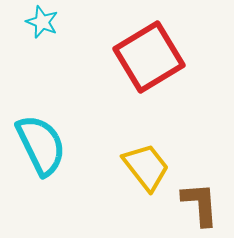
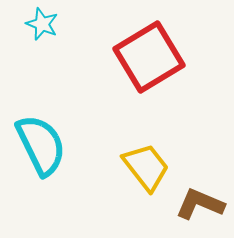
cyan star: moved 2 px down
brown L-shape: rotated 63 degrees counterclockwise
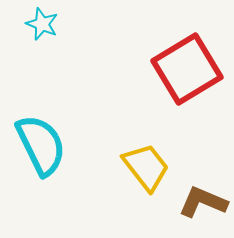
red square: moved 38 px right, 12 px down
brown L-shape: moved 3 px right, 2 px up
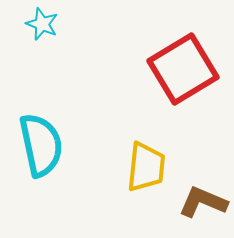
red square: moved 4 px left
cyan semicircle: rotated 14 degrees clockwise
yellow trapezoid: rotated 44 degrees clockwise
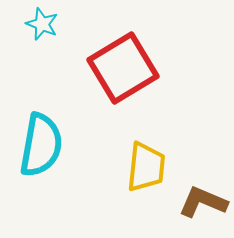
red square: moved 60 px left, 1 px up
cyan semicircle: rotated 22 degrees clockwise
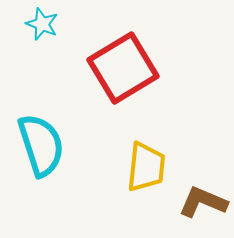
cyan semicircle: rotated 28 degrees counterclockwise
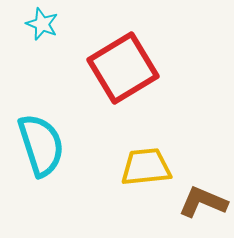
yellow trapezoid: rotated 102 degrees counterclockwise
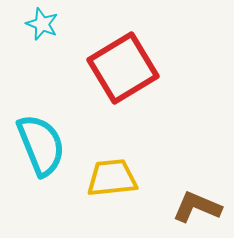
cyan semicircle: rotated 4 degrees counterclockwise
yellow trapezoid: moved 34 px left, 11 px down
brown L-shape: moved 6 px left, 5 px down
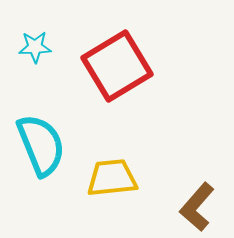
cyan star: moved 7 px left, 23 px down; rotated 24 degrees counterclockwise
red square: moved 6 px left, 2 px up
brown L-shape: rotated 72 degrees counterclockwise
